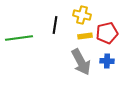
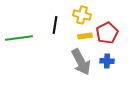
red pentagon: rotated 15 degrees counterclockwise
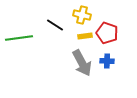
black line: rotated 66 degrees counterclockwise
red pentagon: rotated 25 degrees counterclockwise
gray arrow: moved 1 px right, 1 px down
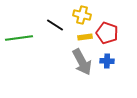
yellow rectangle: moved 1 px down
gray arrow: moved 1 px up
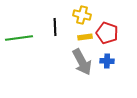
black line: moved 2 px down; rotated 54 degrees clockwise
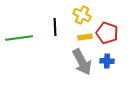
yellow cross: rotated 12 degrees clockwise
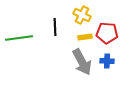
red pentagon: rotated 15 degrees counterclockwise
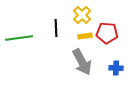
yellow cross: rotated 18 degrees clockwise
black line: moved 1 px right, 1 px down
yellow rectangle: moved 1 px up
blue cross: moved 9 px right, 7 px down
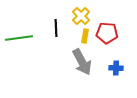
yellow cross: moved 1 px left, 1 px down
yellow rectangle: rotated 72 degrees counterclockwise
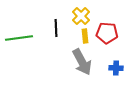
yellow rectangle: rotated 16 degrees counterclockwise
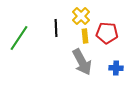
green line: rotated 48 degrees counterclockwise
